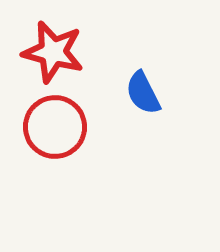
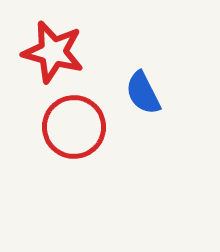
red circle: moved 19 px right
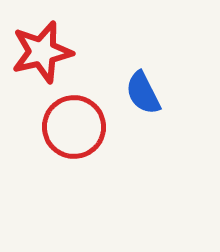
red star: moved 11 px left; rotated 28 degrees counterclockwise
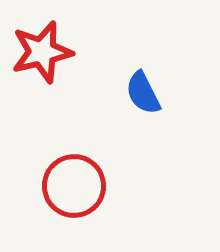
red circle: moved 59 px down
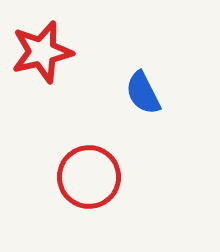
red circle: moved 15 px right, 9 px up
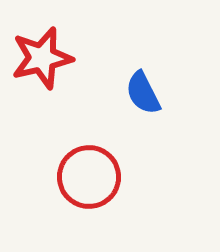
red star: moved 6 px down
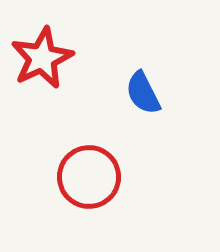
red star: rotated 12 degrees counterclockwise
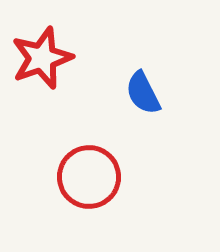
red star: rotated 6 degrees clockwise
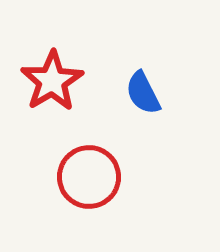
red star: moved 10 px right, 23 px down; rotated 12 degrees counterclockwise
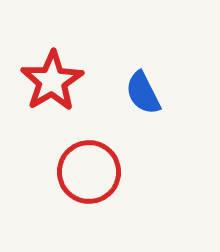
red circle: moved 5 px up
